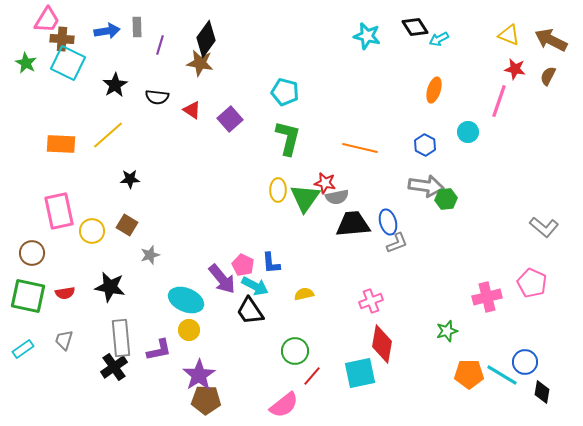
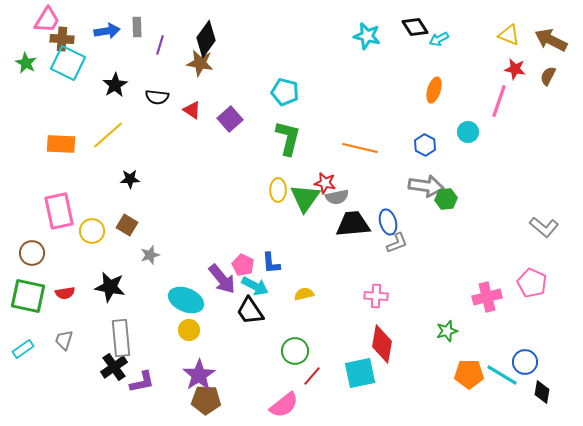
pink cross at (371, 301): moved 5 px right, 5 px up; rotated 25 degrees clockwise
purple L-shape at (159, 350): moved 17 px left, 32 px down
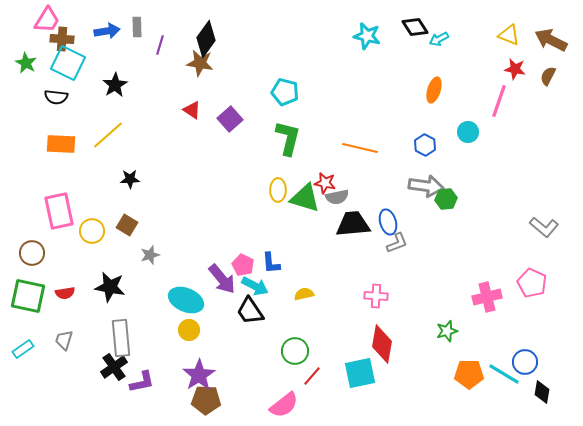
black semicircle at (157, 97): moved 101 px left
green triangle at (305, 198): rotated 48 degrees counterclockwise
cyan line at (502, 375): moved 2 px right, 1 px up
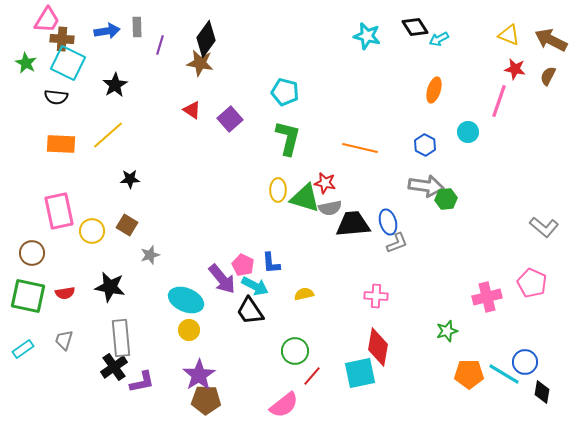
gray semicircle at (337, 197): moved 7 px left, 11 px down
red diamond at (382, 344): moved 4 px left, 3 px down
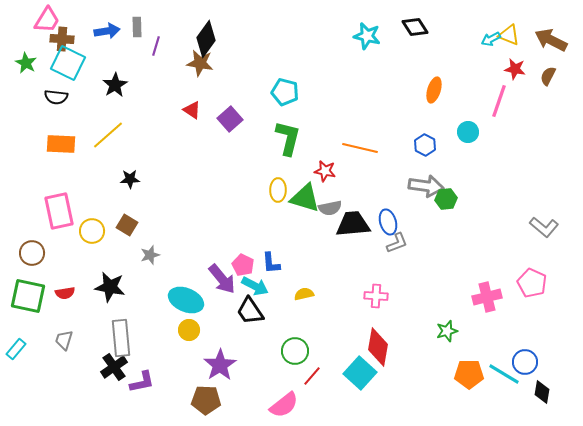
cyan arrow at (439, 39): moved 52 px right
purple line at (160, 45): moved 4 px left, 1 px down
red star at (325, 183): moved 12 px up
cyan rectangle at (23, 349): moved 7 px left; rotated 15 degrees counterclockwise
cyan square at (360, 373): rotated 36 degrees counterclockwise
purple star at (199, 375): moved 21 px right, 10 px up
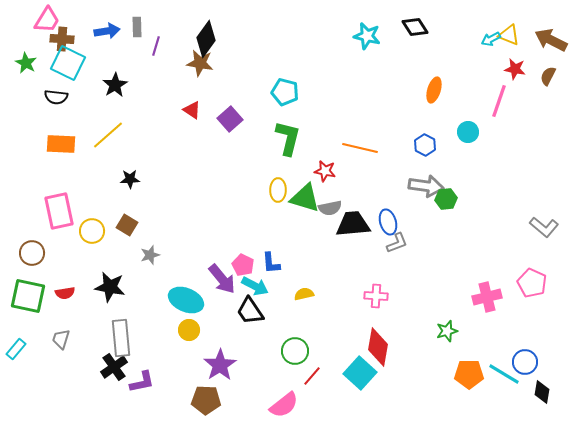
gray trapezoid at (64, 340): moved 3 px left, 1 px up
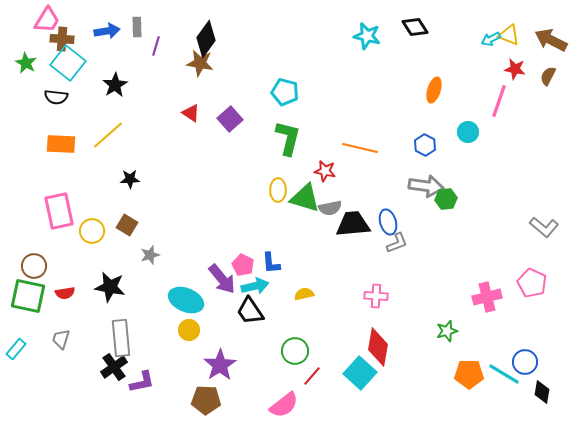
cyan square at (68, 63): rotated 12 degrees clockwise
red triangle at (192, 110): moved 1 px left, 3 px down
brown circle at (32, 253): moved 2 px right, 13 px down
cyan arrow at (255, 286): rotated 40 degrees counterclockwise
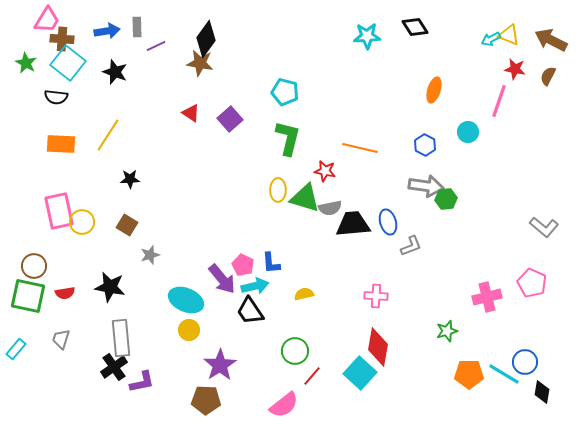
cyan star at (367, 36): rotated 16 degrees counterclockwise
purple line at (156, 46): rotated 48 degrees clockwise
black star at (115, 85): moved 13 px up; rotated 20 degrees counterclockwise
yellow line at (108, 135): rotated 16 degrees counterclockwise
yellow circle at (92, 231): moved 10 px left, 9 px up
gray L-shape at (397, 243): moved 14 px right, 3 px down
